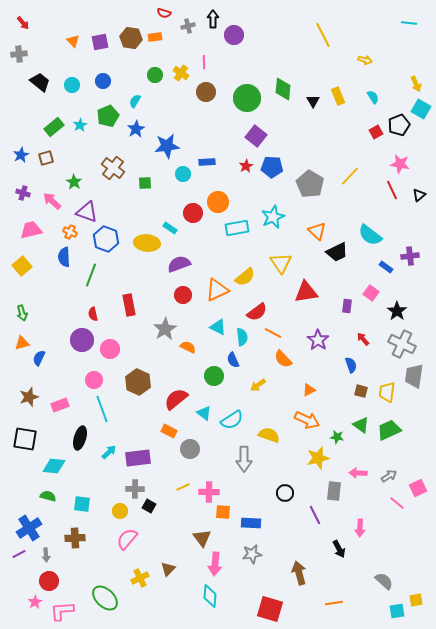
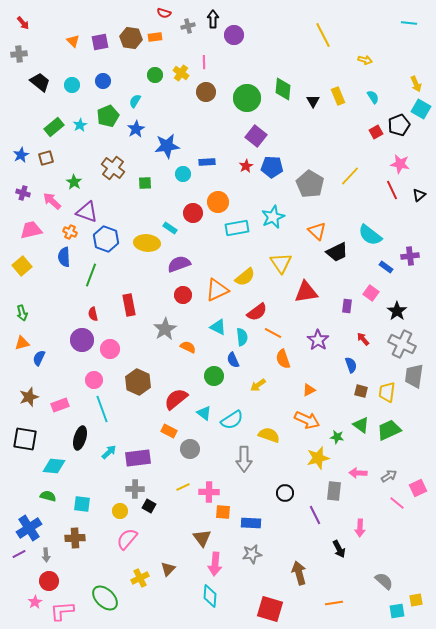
orange semicircle at (283, 359): rotated 24 degrees clockwise
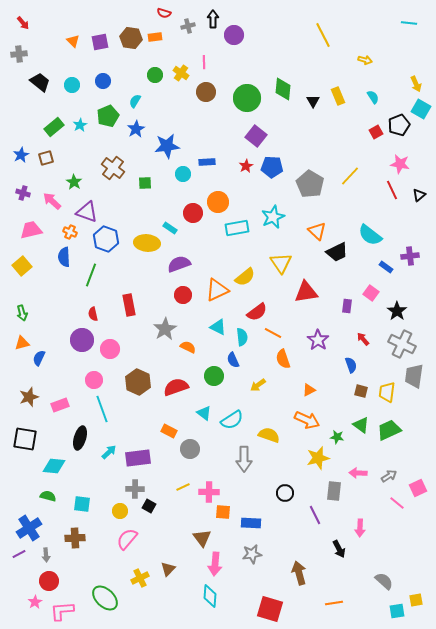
red semicircle at (176, 399): moved 12 px up; rotated 20 degrees clockwise
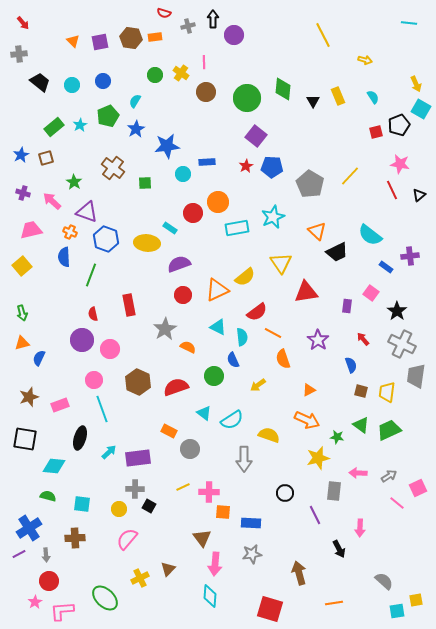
red square at (376, 132): rotated 16 degrees clockwise
gray trapezoid at (414, 376): moved 2 px right
yellow circle at (120, 511): moved 1 px left, 2 px up
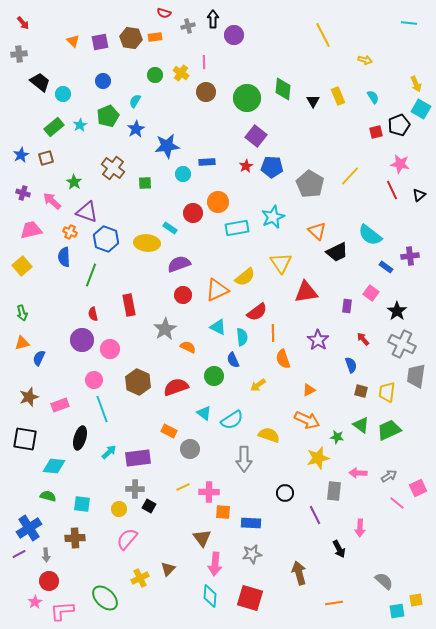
cyan circle at (72, 85): moved 9 px left, 9 px down
orange line at (273, 333): rotated 60 degrees clockwise
red square at (270, 609): moved 20 px left, 11 px up
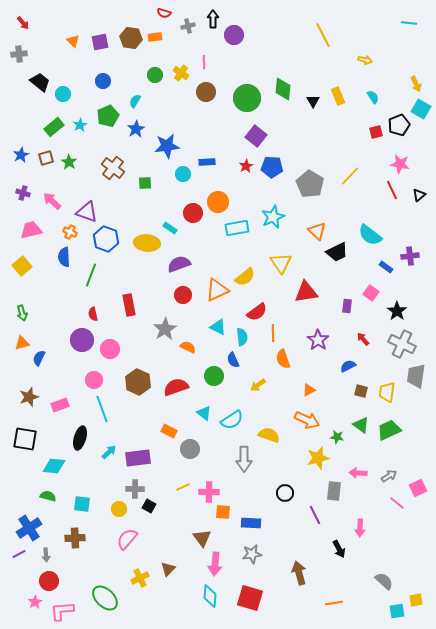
green star at (74, 182): moved 5 px left, 20 px up
blue semicircle at (351, 365): moved 3 px left, 1 px down; rotated 98 degrees counterclockwise
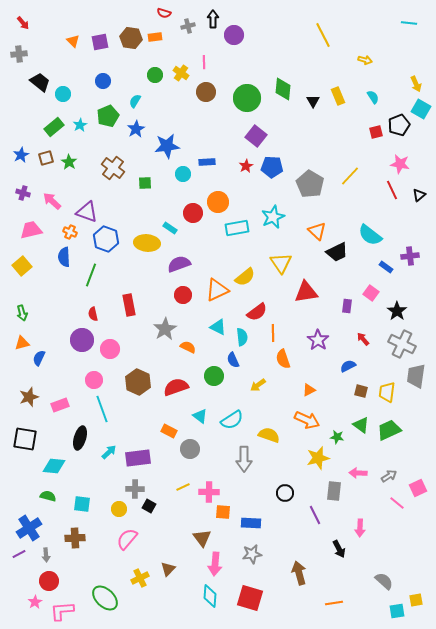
cyan triangle at (204, 413): moved 4 px left, 3 px down
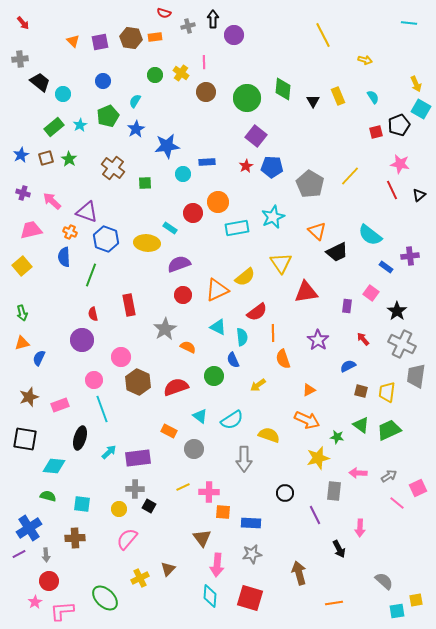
gray cross at (19, 54): moved 1 px right, 5 px down
green star at (69, 162): moved 3 px up
pink circle at (110, 349): moved 11 px right, 8 px down
gray circle at (190, 449): moved 4 px right
pink arrow at (215, 564): moved 2 px right, 1 px down
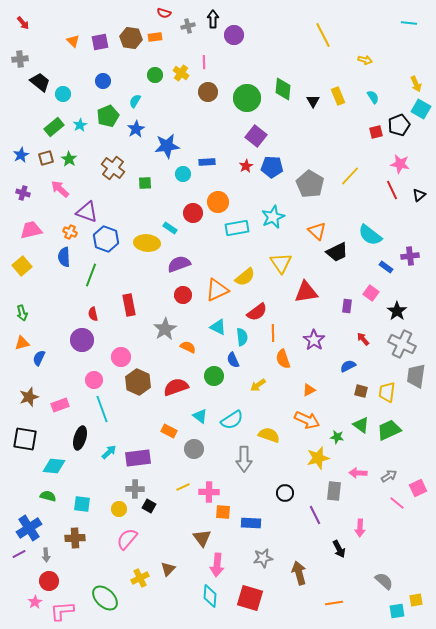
brown circle at (206, 92): moved 2 px right
pink arrow at (52, 201): moved 8 px right, 12 px up
purple star at (318, 340): moved 4 px left
gray star at (252, 554): moved 11 px right, 4 px down
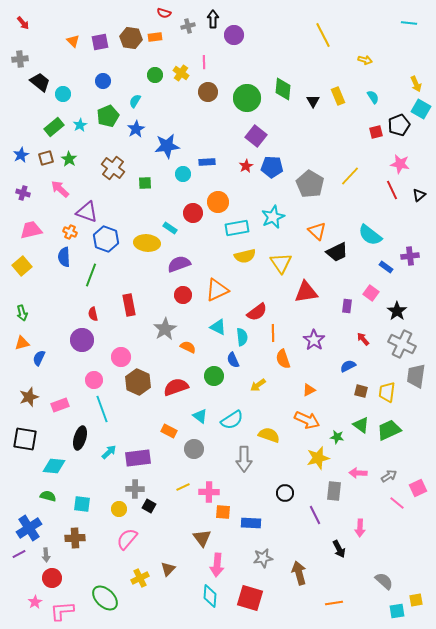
yellow semicircle at (245, 277): moved 21 px up; rotated 25 degrees clockwise
red circle at (49, 581): moved 3 px right, 3 px up
